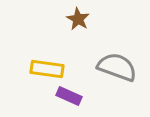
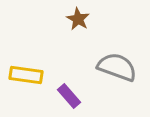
yellow rectangle: moved 21 px left, 6 px down
purple rectangle: rotated 25 degrees clockwise
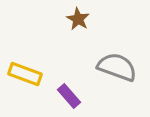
yellow rectangle: moved 1 px left, 1 px up; rotated 12 degrees clockwise
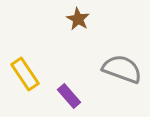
gray semicircle: moved 5 px right, 2 px down
yellow rectangle: rotated 36 degrees clockwise
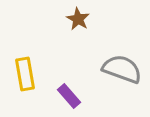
yellow rectangle: rotated 24 degrees clockwise
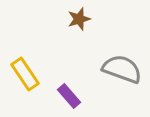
brown star: moved 1 px right; rotated 25 degrees clockwise
yellow rectangle: rotated 24 degrees counterclockwise
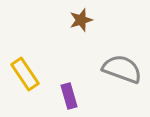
brown star: moved 2 px right, 1 px down
purple rectangle: rotated 25 degrees clockwise
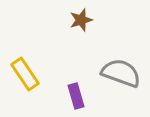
gray semicircle: moved 1 px left, 4 px down
purple rectangle: moved 7 px right
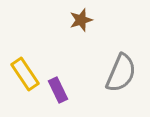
gray semicircle: rotated 93 degrees clockwise
purple rectangle: moved 18 px left, 6 px up; rotated 10 degrees counterclockwise
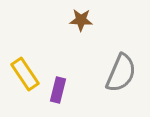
brown star: rotated 20 degrees clockwise
purple rectangle: rotated 40 degrees clockwise
